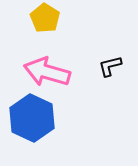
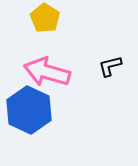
blue hexagon: moved 3 px left, 8 px up
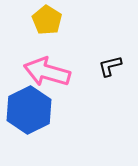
yellow pentagon: moved 2 px right, 2 px down
blue hexagon: rotated 9 degrees clockwise
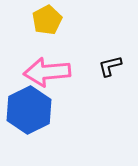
yellow pentagon: rotated 12 degrees clockwise
pink arrow: rotated 21 degrees counterclockwise
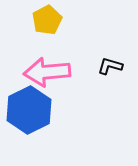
black L-shape: rotated 30 degrees clockwise
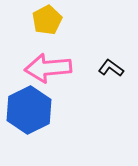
black L-shape: moved 1 px right, 2 px down; rotated 20 degrees clockwise
pink arrow: moved 1 px right, 4 px up
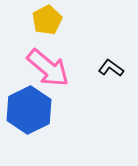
pink arrow: rotated 135 degrees counterclockwise
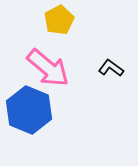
yellow pentagon: moved 12 px right
blue hexagon: rotated 12 degrees counterclockwise
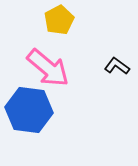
black L-shape: moved 6 px right, 2 px up
blue hexagon: rotated 15 degrees counterclockwise
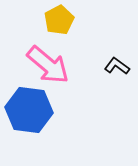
pink arrow: moved 3 px up
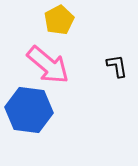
black L-shape: rotated 45 degrees clockwise
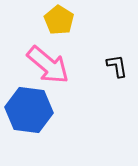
yellow pentagon: rotated 12 degrees counterclockwise
